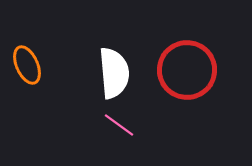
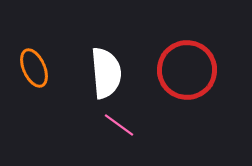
orange ellipse: moved 7 px right, 3 px down
white semicircle: moved 8 px left
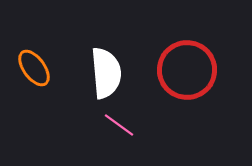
orange ellipse: rotated 12 degrees counterclockwise
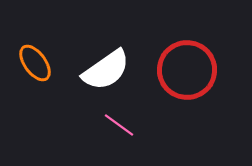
orange ellipse: moved 1 px right, 5 px up
white semicircle: moved 3 px up; rotated 60 degrees clockwise
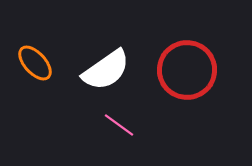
orange ellipse: rotated 6 degrees counterclockwise
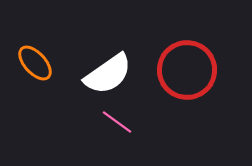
white semicircle: moved 2 px right, 4 px down
pink line: moved 2 px left, 3 px up
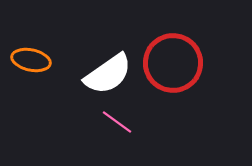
orange ellipse: moved 4 px left, 3 px up; rotated 36 degrees counterclockwise
red circle: moved 14 px left, 7 px up
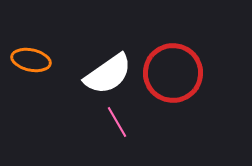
red circle: moved 10 px down
pink line: rotated 24 degrees clockwise
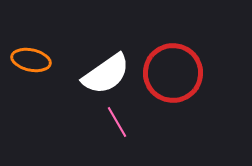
white semicircle: moved 2 px left
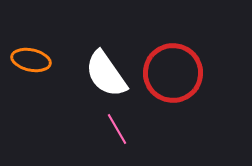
white semicircle: rotated 90 degrees clockwise
pink line: moved 7 px down
